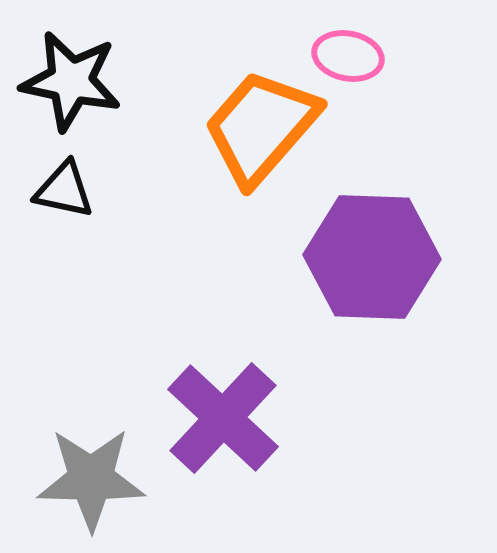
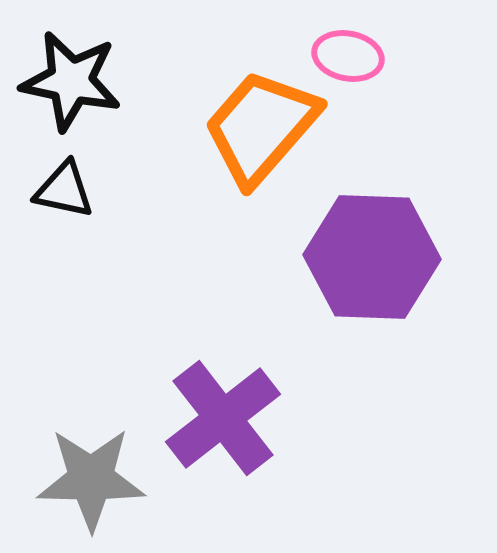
purple cross: rotated 9 degrees clockwise
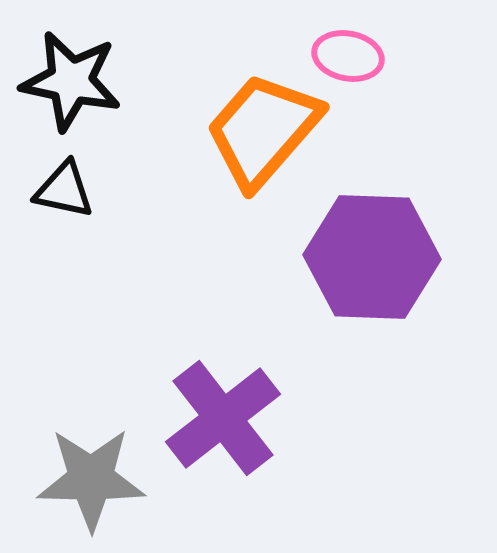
orange trapezoid: moved 2 px right, 3 px down
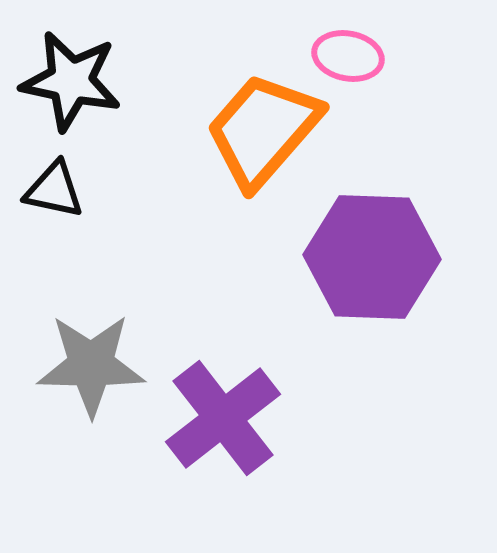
black triangle: moved 10 px left
gray star: moved 114 px up
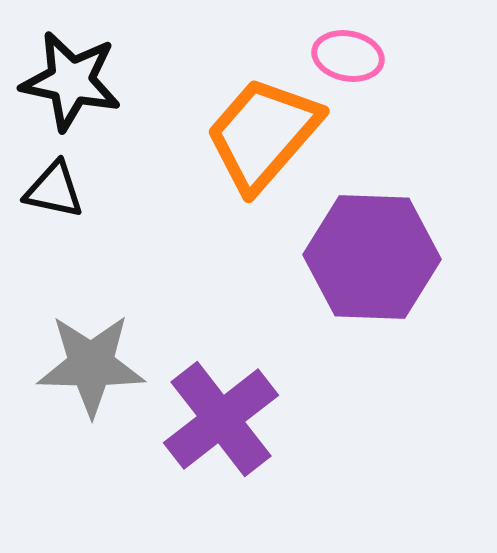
orange trapezoid: moved 4 px down
purple cross: moved 2 px left, 1 px down
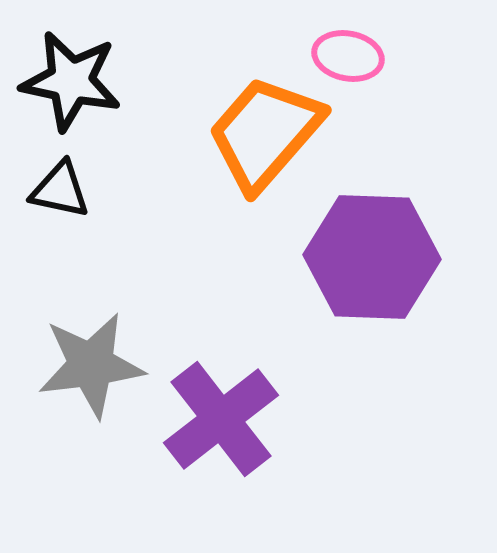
orange trapezoid: moved 2 px right, 1 px up
black triangle: moved 6 px right
gray star: rotated 8 degrees counterclockwise
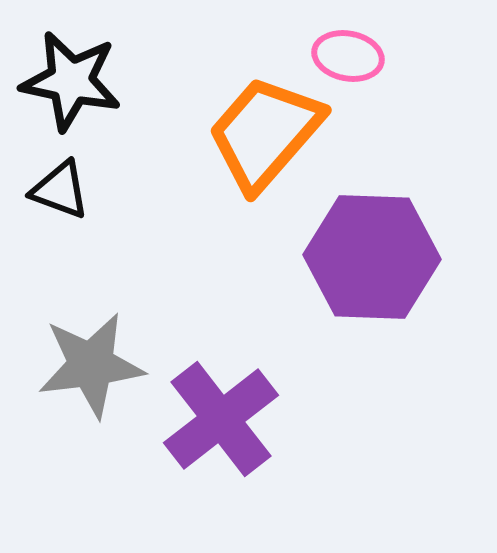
black triangle: rotated 8 degrees clockwise
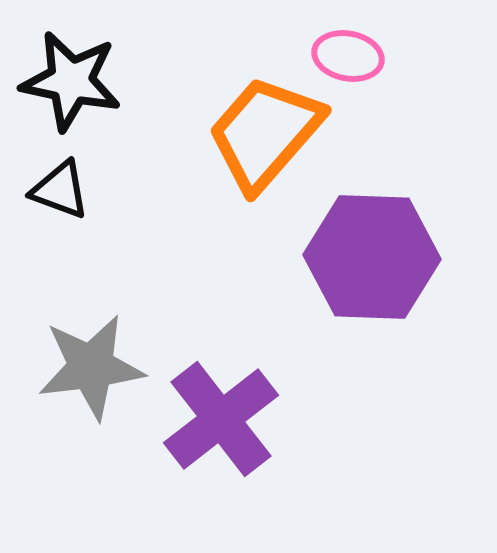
gray star: moved 2 px down
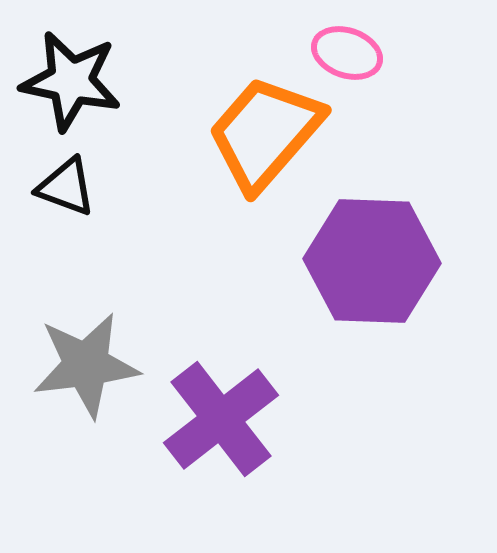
pink ellipse: moved 1 px left, 3 px up; rotated 8 degrees clockwise
black triangle: moved 6 px right, 3 px up
purple hexagon: moved 4 px down
gray star: moved 5 px left, 2 px up
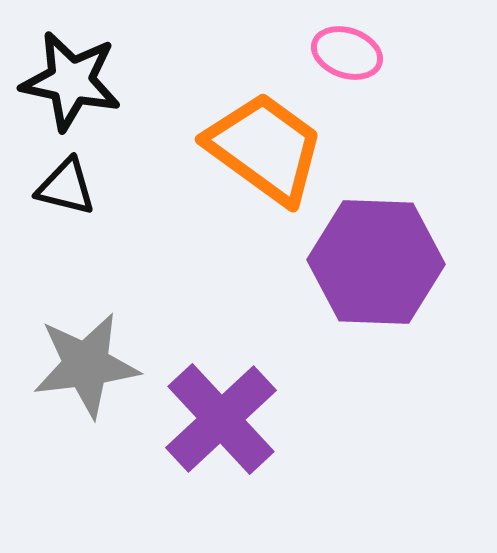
orange trapezoid: moved 15 px down; rotated 85 degrees clockwise
black triangle: rotated 6 degrees counterclockwise
purple hexagon: moved 4 px right, 1 px down
purple cross: rotated 5 degrees counterclockwise
